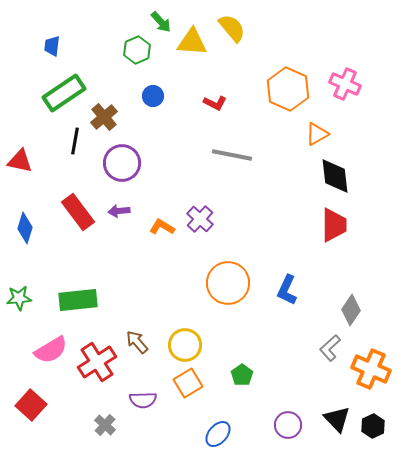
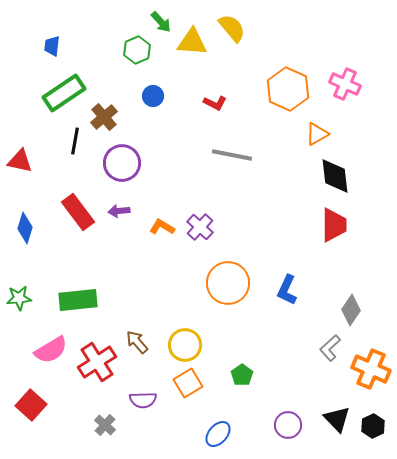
purple cross at (200, 219): moved 8 px down
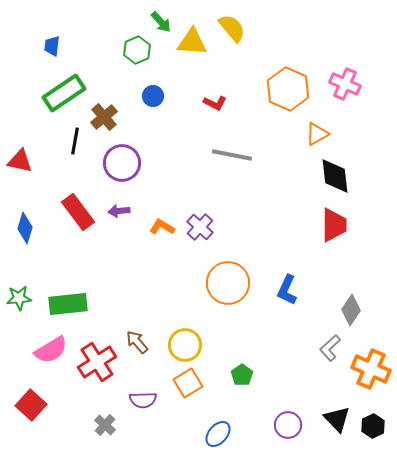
green rectangle at (78, 300): moved 10 px left, 4 px down
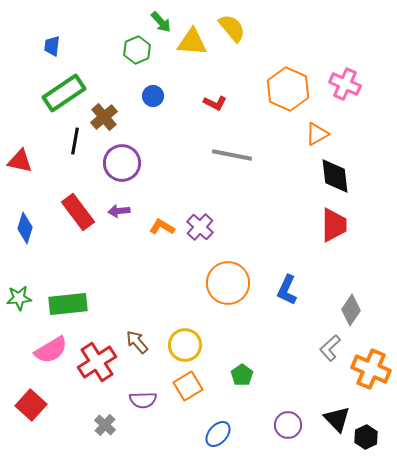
orange square at (188, 383): moved 3 px down
black hexagon at (373, 426): moved 7 px left, 11 px down
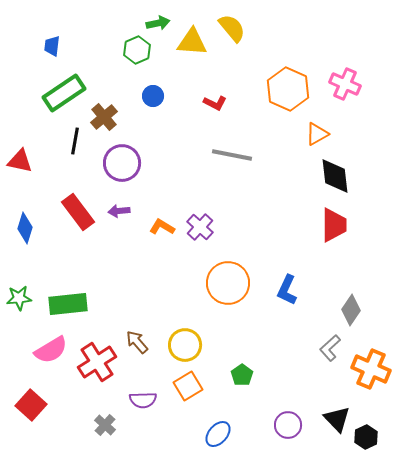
green arrow at (161, 22): moved 3 px left, 1 px down; rotated 60 degrees counterclockwise
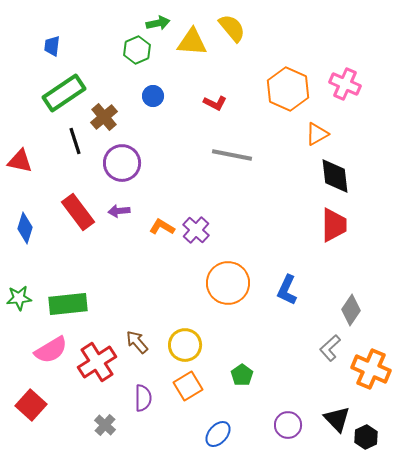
black line at (75, 141): rotated 28 degrees counterclockwise
purple cross at (200, 227): moved 4 px left, 3 px down
purple semicircle at (143, 400): moved 2 px up; rotated 88 degrees counterclockwise
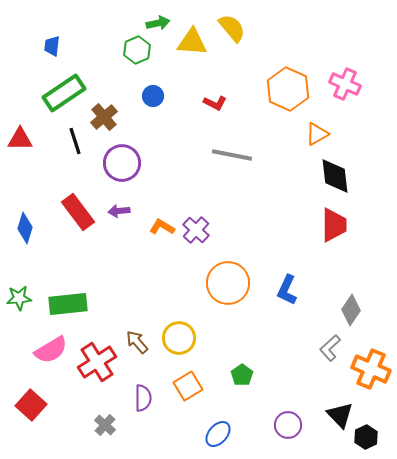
red triangle at (20, 161): moved 22 px up; rotated 12 degrees counterclockwise
yellow circle at (185, 345): moved 6 px left, 7 px up
black triangle at (337, 419): moved 3 px right, 4 px up
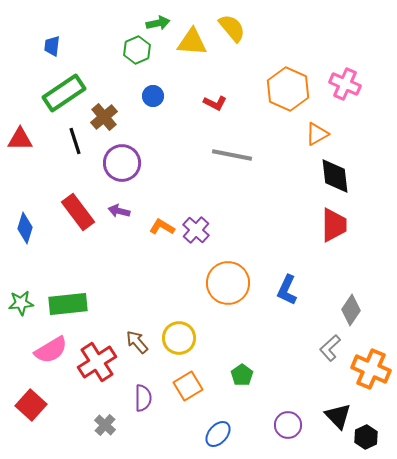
purple arrow at (119, 211): rotated 20 degrees clockwise
green star at (19, 298): moved 2 px right, 5 px down
black triangle at (340, 415): moved 2 px left, 1 px down
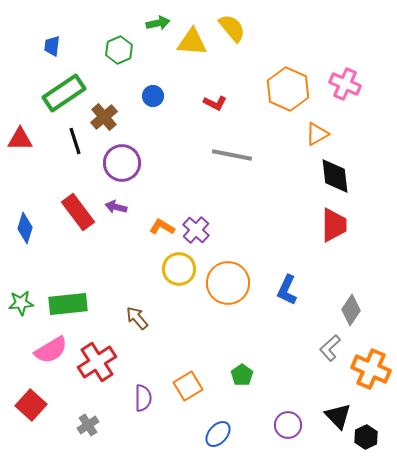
green hexagon at (137, 50): moved 18 px left
purple arrow at (119, 211): moved 3 px left, 4 px up
yellow circle at (179, 338): moved 69 px up
brown arrow at (137, 342): moved 24 px up
gray cross at (105, 425): moved 17 px left; rotated 15 degrees clockwise
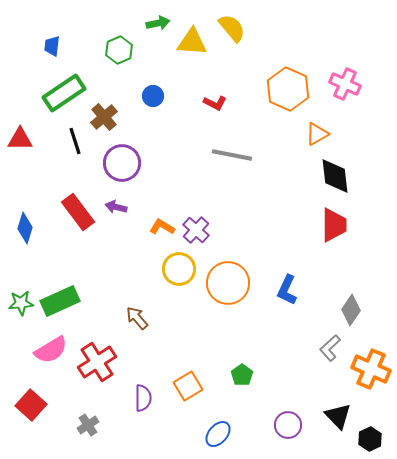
green rectangle at (68, 304): moved 8 px left, 3 px up; rotated 18 degrees counterclockwise
black hexagon at (366, 437): moved 4 px right, 2 px down
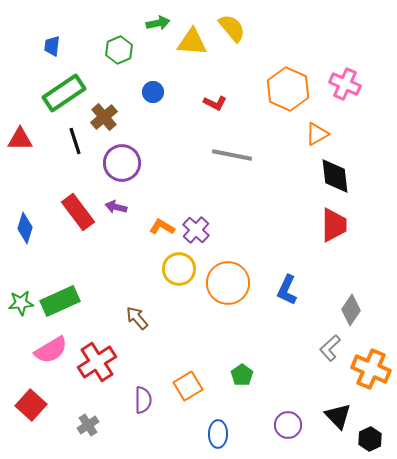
blue circle at (153, 96): moved 4 px up
purple semicircle at (143, 398): moved 2 px down
blue ellipse at (218, 434): rotated 40 degrees counterclockwise
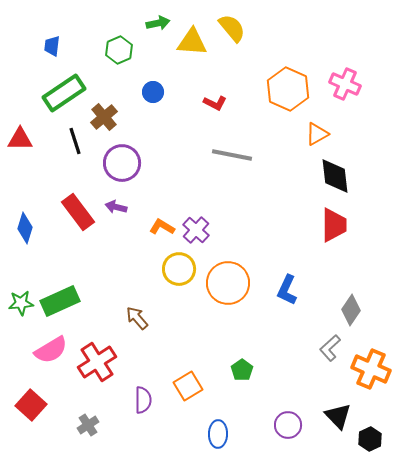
green pentagon at (242, 375): moved 5 px up
